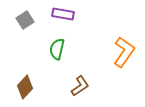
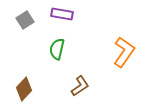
purple rectangle: moved 1 px left
brown diamond: moved 1 px left, 2 px down
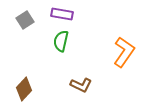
green semicircle: moved 4 px right, 8 px up
brown L-shape: moved 1 px right, 1 px up; rotated 60 degrees clockwise
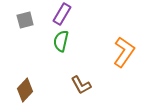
purple rectangle: rotated 70 degrees counterclockwise
gray square: rotated 18 degrees clockwise
brown L-shape: rotated 35 degrees clockwise
brown diamond: moved 1 px right, 1 px down
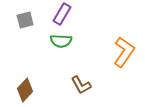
green semicircle: rotated 100 degrees counterclockwise
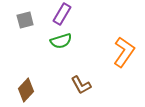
green semicircle: rotated 20 degrees counterclockwise
brown diamond: moved 1 px right
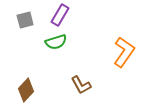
purple rectangle: moved 2 px left, 1 px down
green semicircle: moved 5 px left, 1 px down
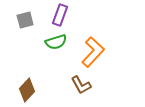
purple rectangle: rotated 10 degrees counterclockwise
orange L-shape: moved 31 px left; rotated 8 degrees clockwise
brown diamond: moved 1 px right
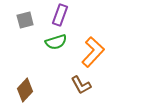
brown diamond: moved 2 px left
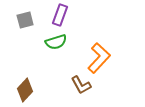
orange L-shape: moved 6 px right, 6 px down
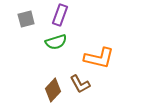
gray square: moved 1 px right, 1 px up
orange L-shape: rotated 60 degrees clockwise
brown L-shape: moved 1 px left, 1 px up
brown diamond: moved 28 px right
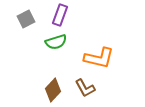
gray square: rotated 12 degrees counterclockwise
brown L-shape: moved 5 px right, 4 px down
